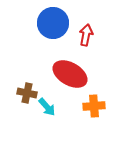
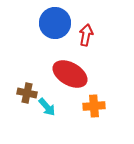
blue circle: moved 2 px right
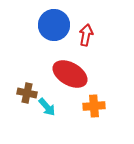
blue circle: moved 1 px left, 2 px down
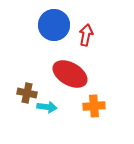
cyan arrow: rotated 42 degrees counterclockwise
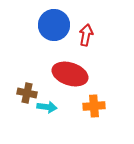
red ellipse: rotated 12 degrees counterclockwise
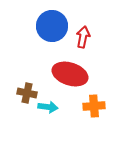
blue circle: moved 2 px left, 1 px down
red arrow: moved 3 px left, 2 px down
cyan arrow: moved 1 px right
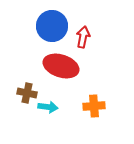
red ellipse: moved 9 px left, 8 px up
